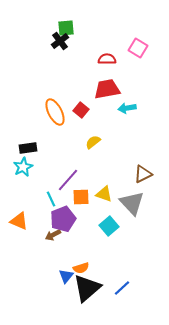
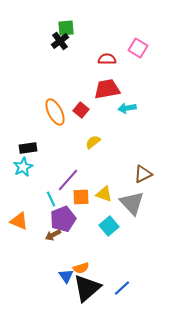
blue triangle: rotated 14 degrees counterclockwise
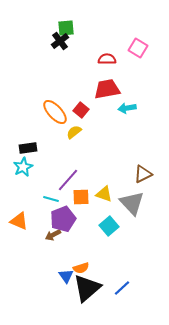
orange ellipse: rotated 16 degrees counterclockwise
yellow semicircle: moved 19 px left, 10 px up
cyan line: rotated 49 degrees counterclockwise
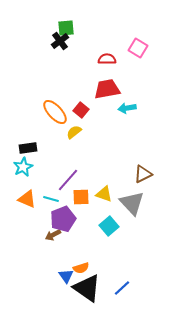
orange triangle: moved 8 px right, 22 px up
black triangle: rotated 44 degrees counterclockwise
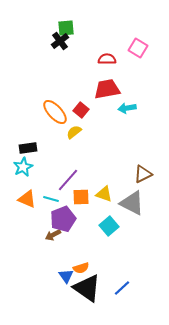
gray triangle: rotated 20 degrees counterclockwise
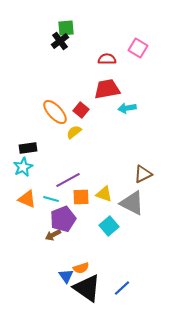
purple line: rotated 20 degrees clockwise
